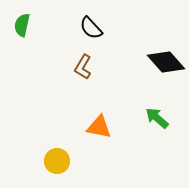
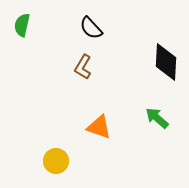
black diamond: rotated 45 degrees clockwise
orange triangle: rotated 8 degrees clockwise
yellow circle: moved 1 px left
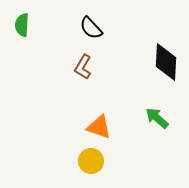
green semicircle: rotated 10 degrees counterclockwise
yellow circle: moved 35 px right
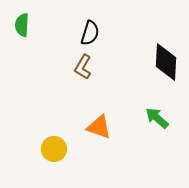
black semicircle: moved 1 px left, 5 px down; rotated 120 degrees counterclockwise
yellow circle: moved 37 px left, 12 px up
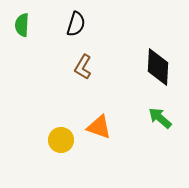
black semicircle: moved 14 px left, 9 px up
black diamond: moved 8 px left, 5 px down
green arrow: moved 3 px right
yellow circle: moved 7 px right, 9 px up
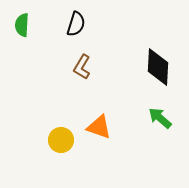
brown L-shape: moved 1 px left
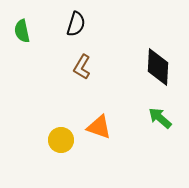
green semicircle: moved 6 px down; rotated 15 degrees counterclockwise
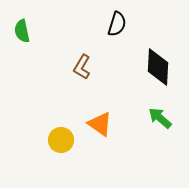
black semicircle: moved 41 px right
orange triangle: moved 1 px right, 3 px up; rotated 16 degrees clockwise
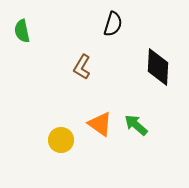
black semicircle: moved 4 px left
green arrow: moved 24 px left, 7 px down
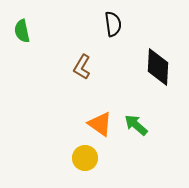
black semicircle: rotated 25 degrees counterclockwise
yellow circle: moved 24 px right, 18 px down
